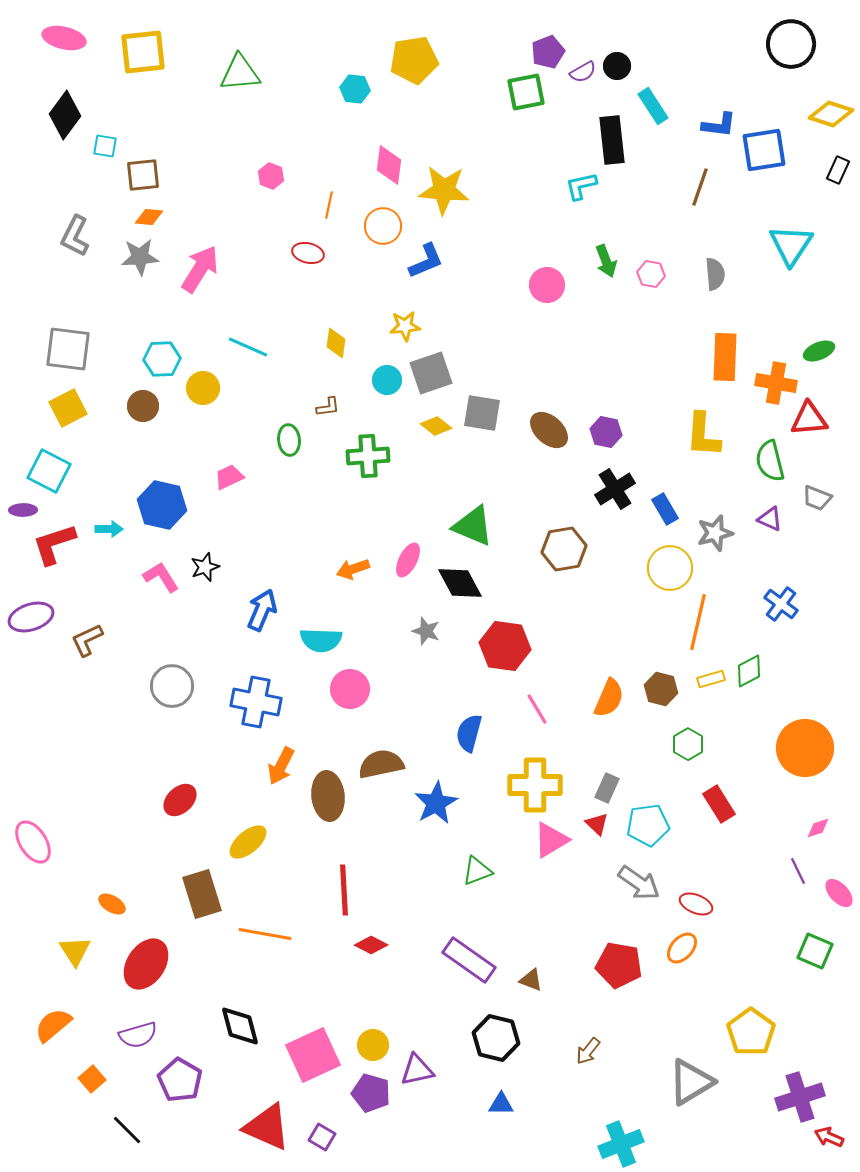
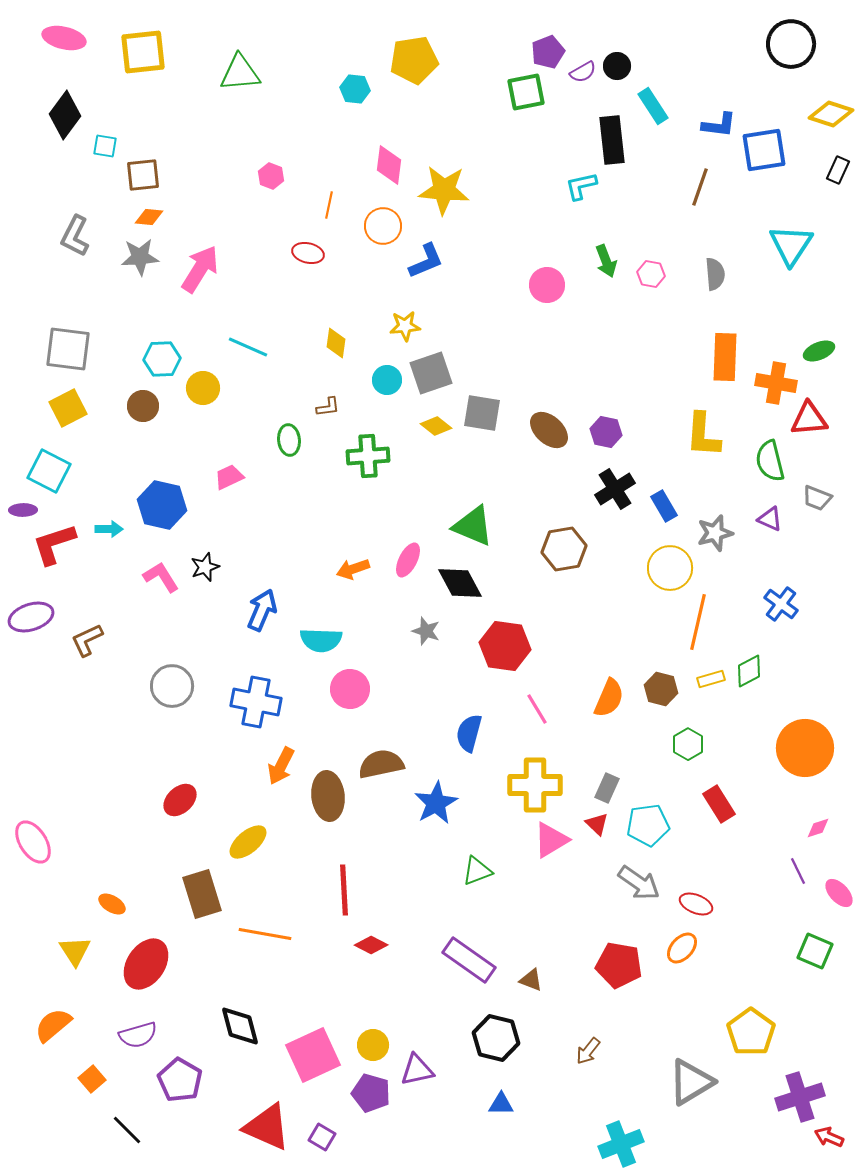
blue rectangle at (665, 509): moved 1 px left, 3 px up
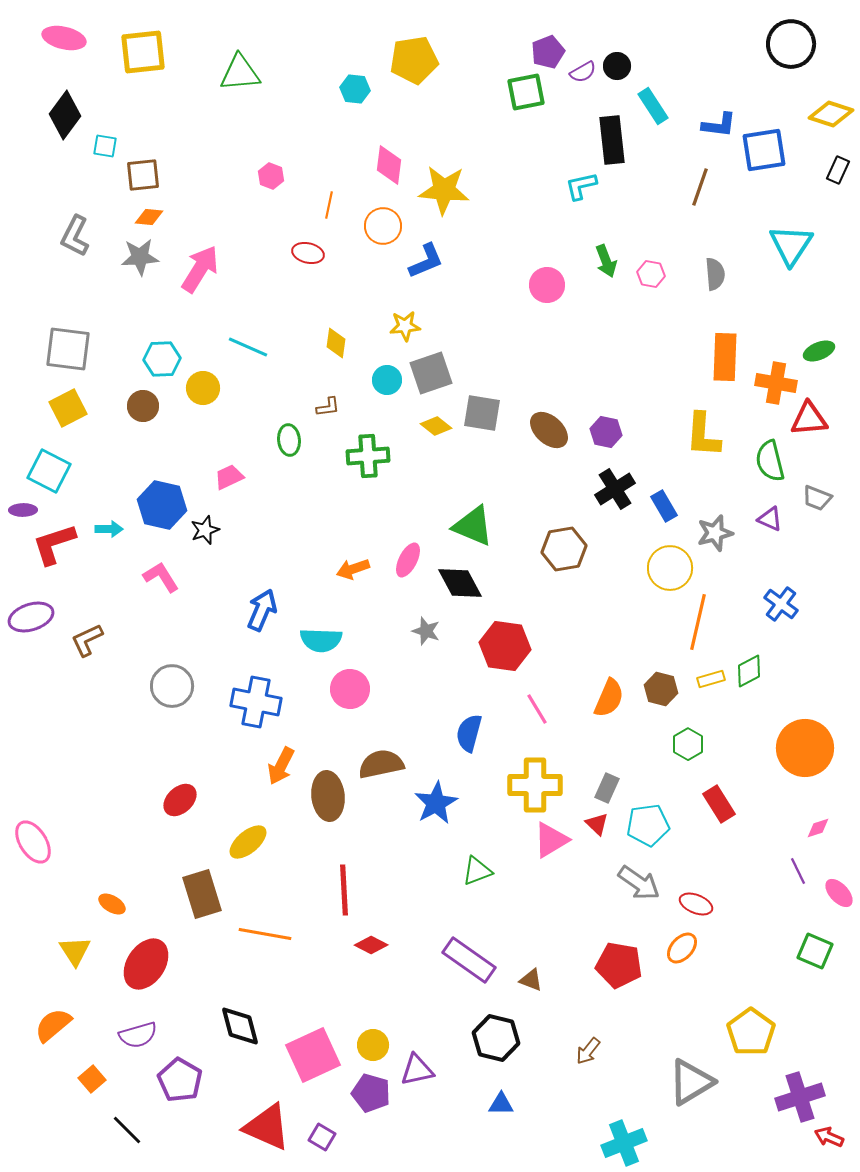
black star at (205, 567): moved 37 px up
cyan cross at (621, 1144): moved 3 px right, 1 px up
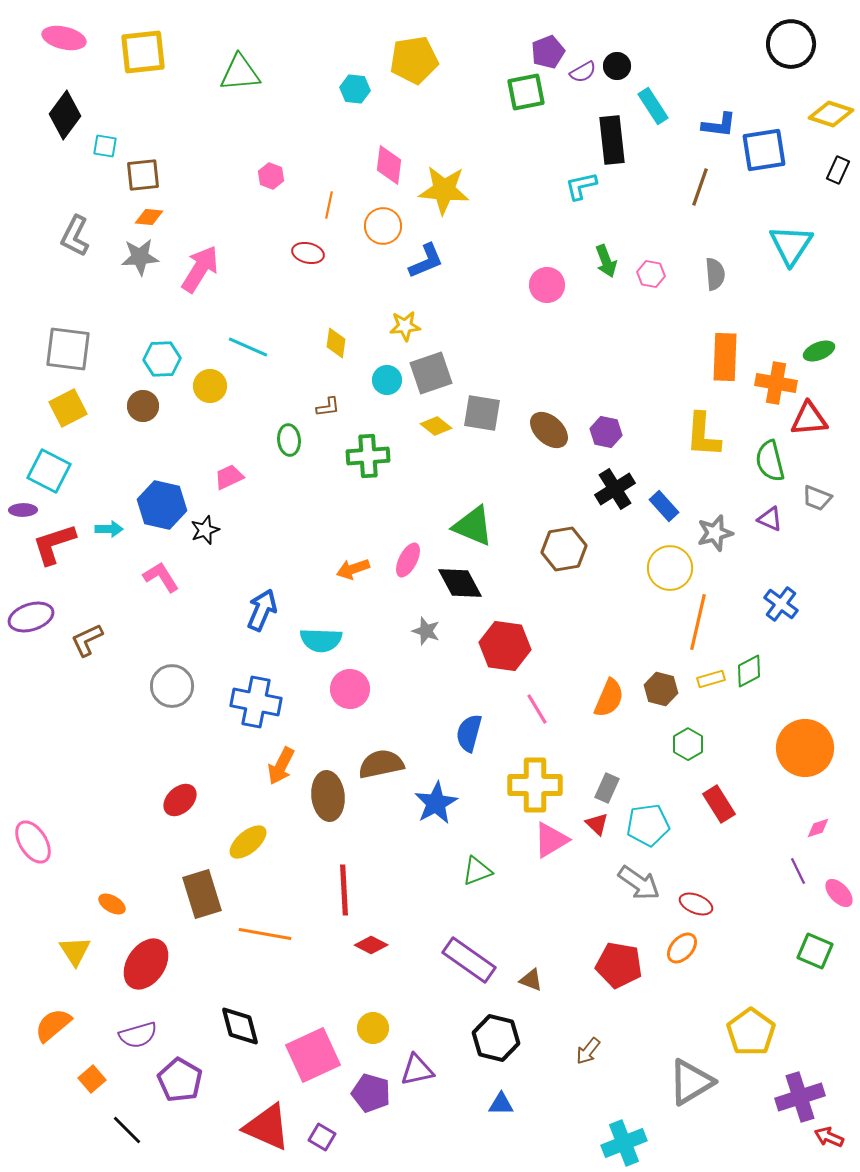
yellow circle at (203, 388): moved 7 px right, 2 px up
blue rectangle at (664, 506): rotated 12 degrees counterclockwise
yellow circle at (373, 1045): moved 17 px up
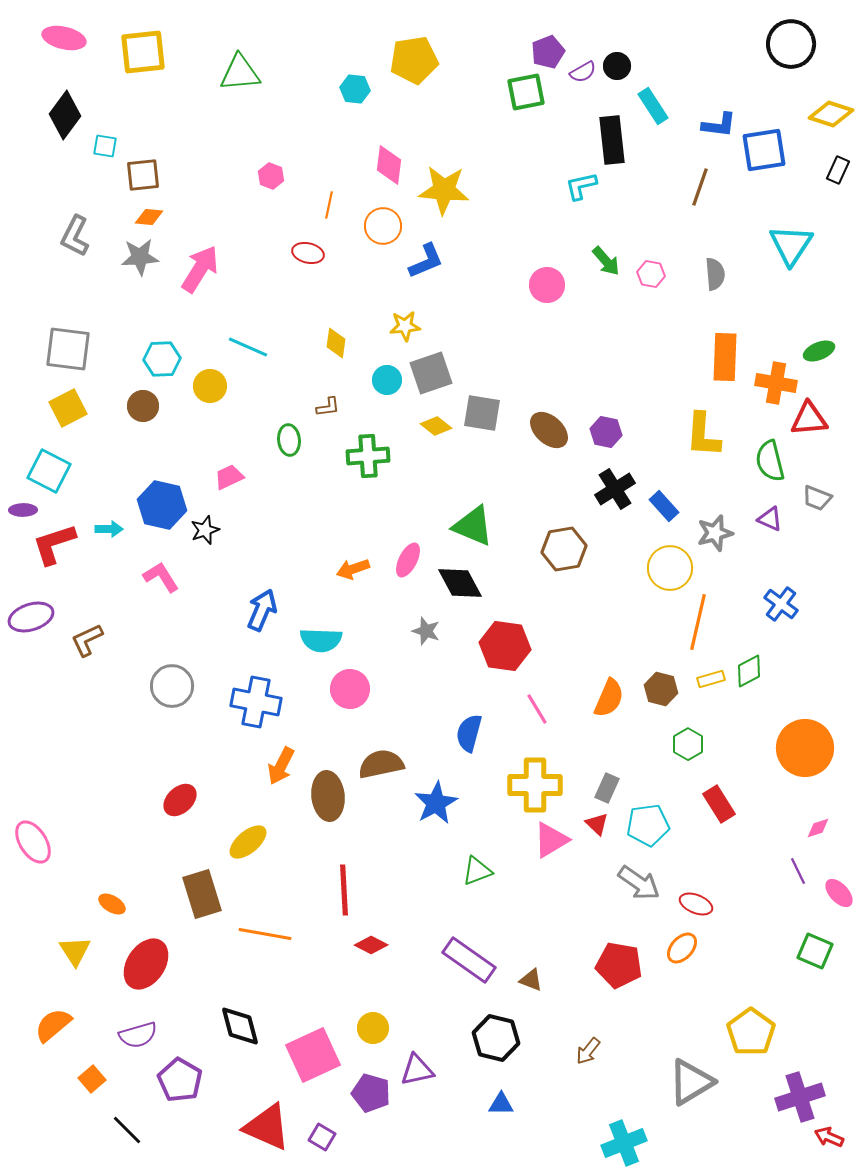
green arrow at (606, 261): rotated 20 degrees counterclockwise
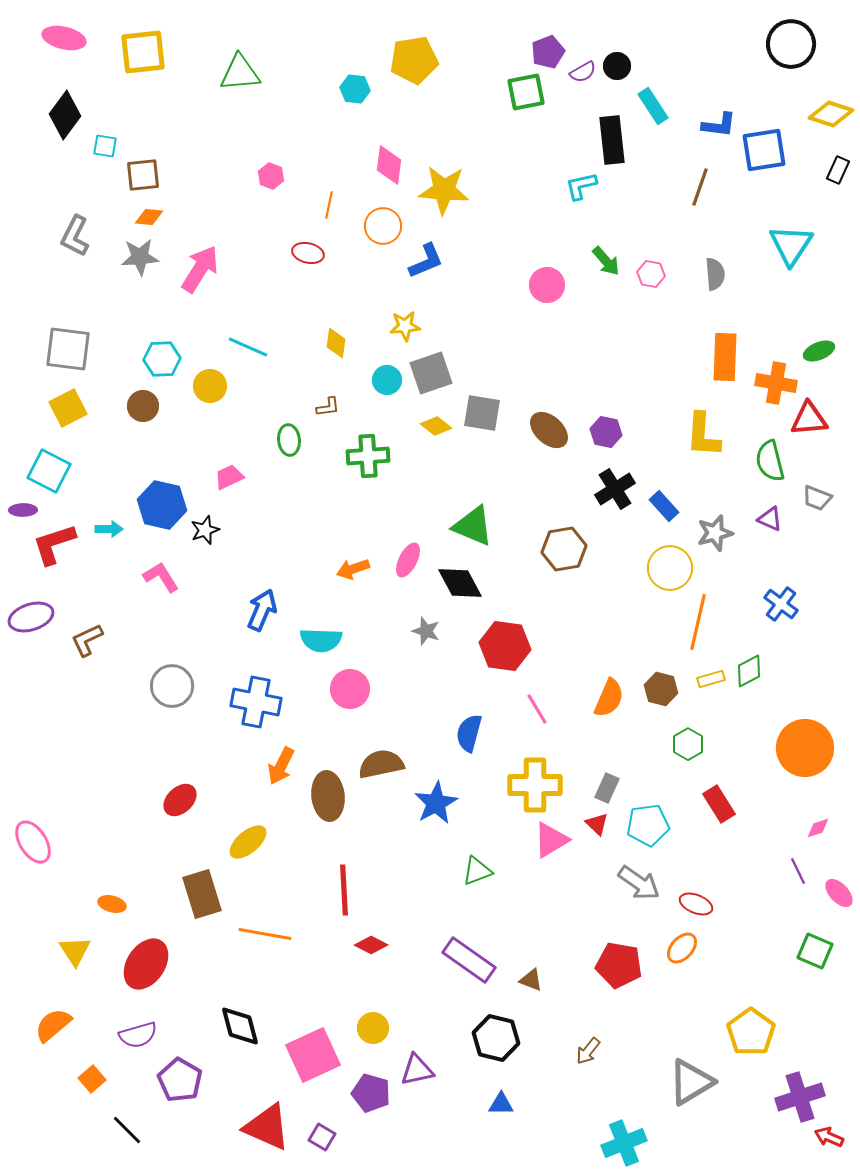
orange ellipse at (112, 904): rotated 16 degrees counterclockwise
